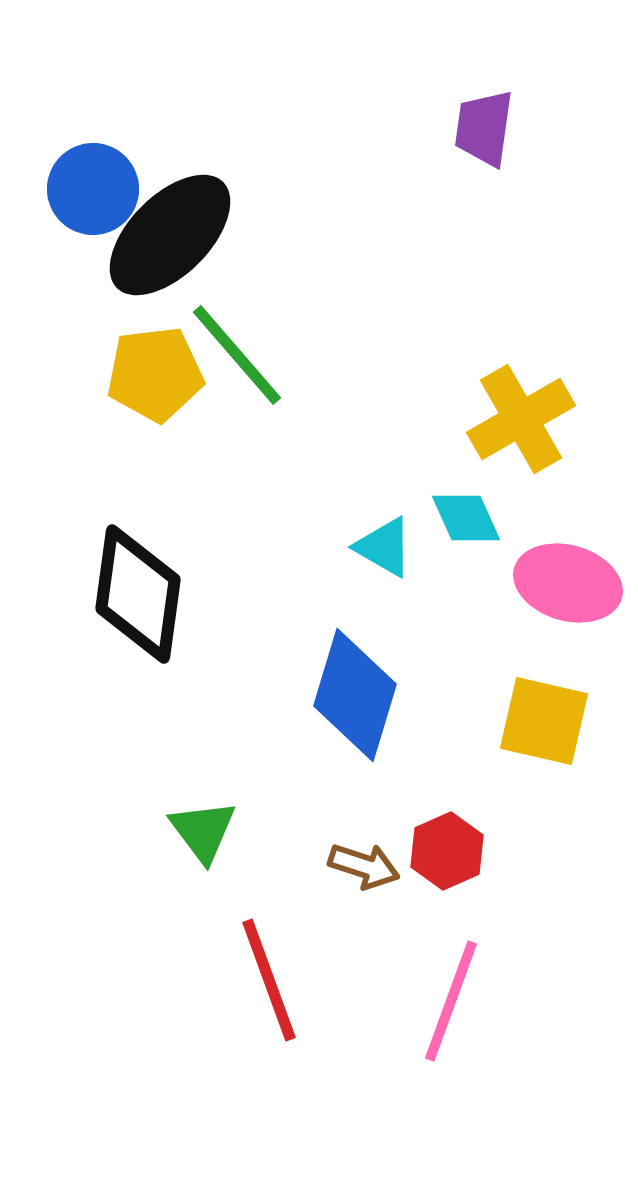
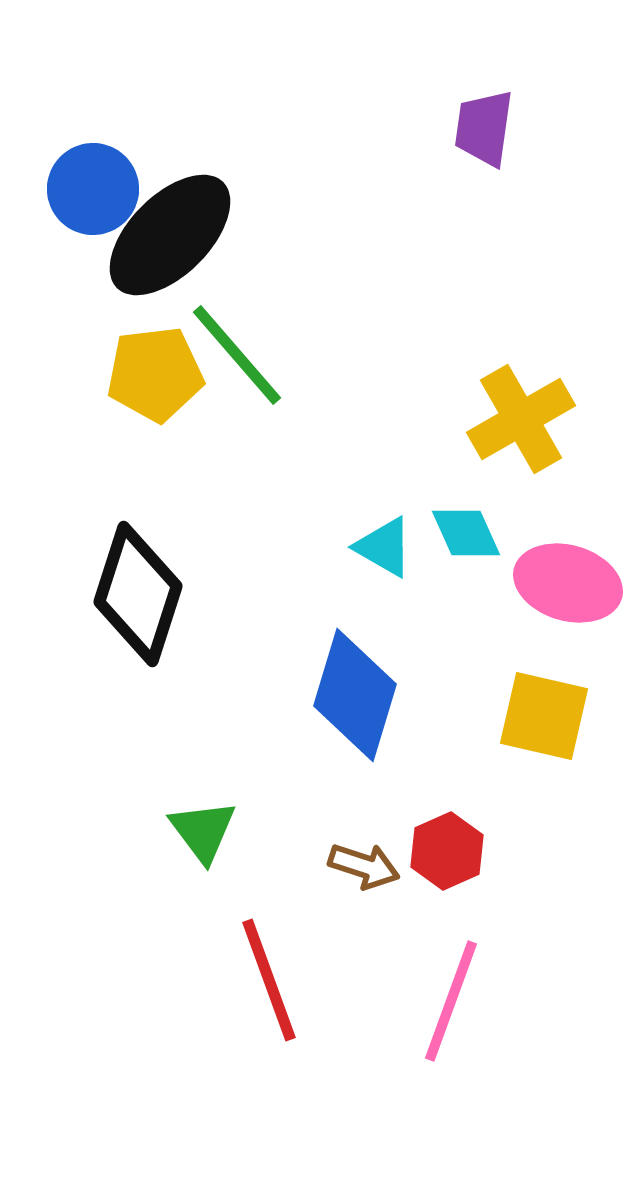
cyan diamond: moved 15 px down
black diamond: rotated 10 degrees clockwise
yellow square: moved 5 px up
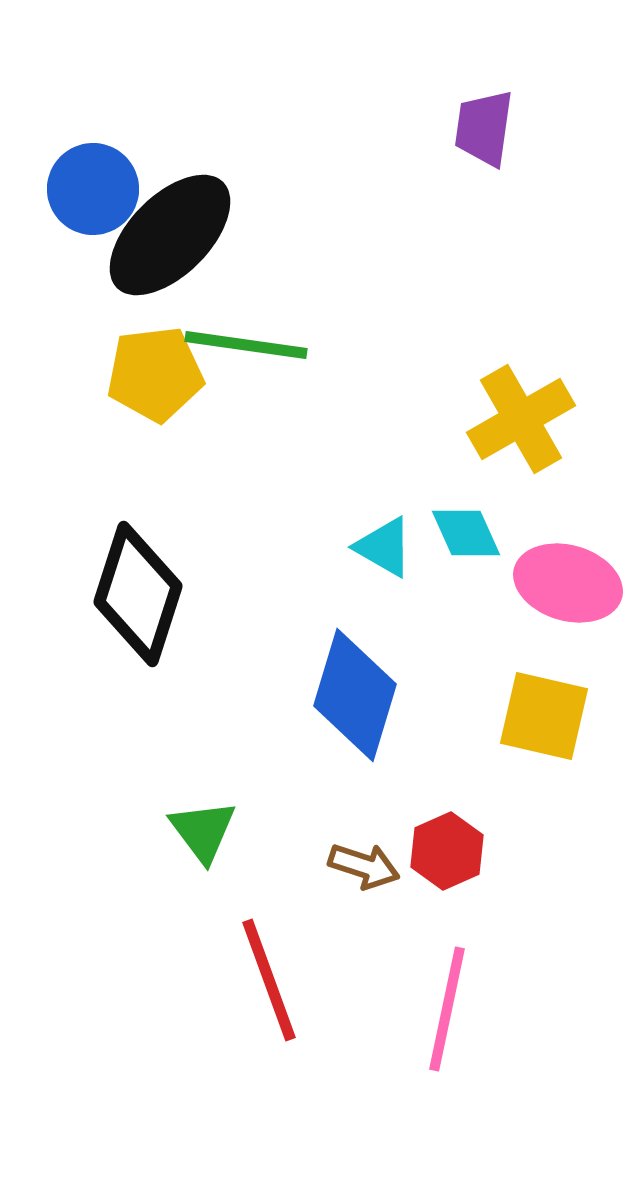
green line: moved 9 px right, 10 px up; rotated 41 degrees counterclockwise
pink line: moved 4 px left, 8 px down; rotated 8 degrees counterclockwise
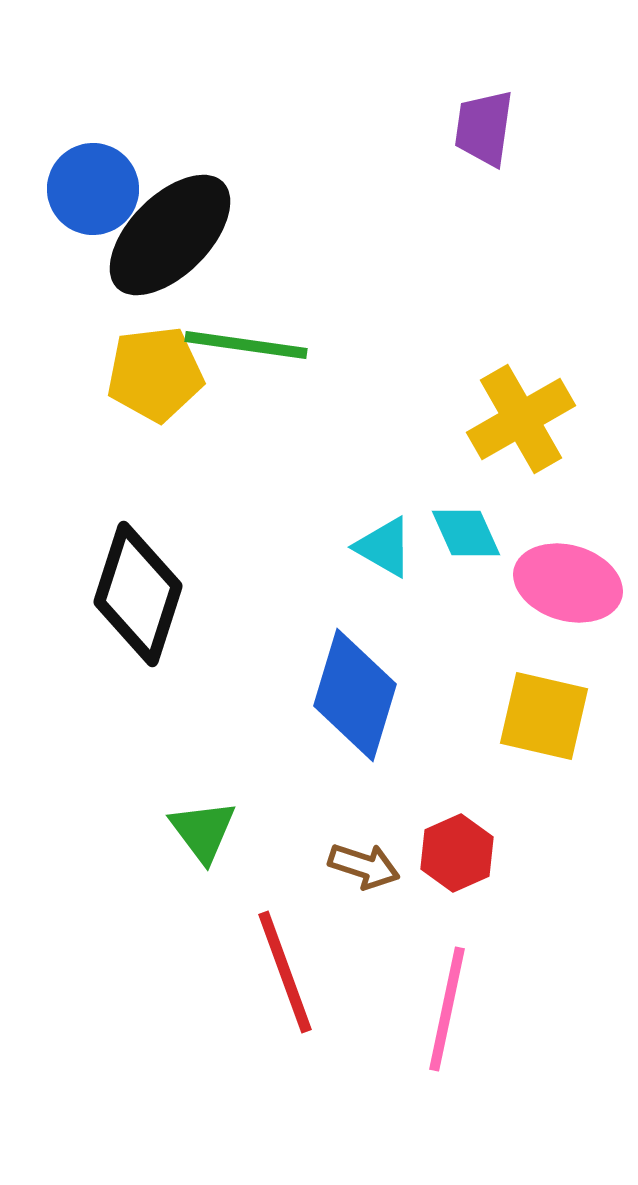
red hexagon: moved 10 px right, 2 px down
red line: moved 16 px right, 8 px up
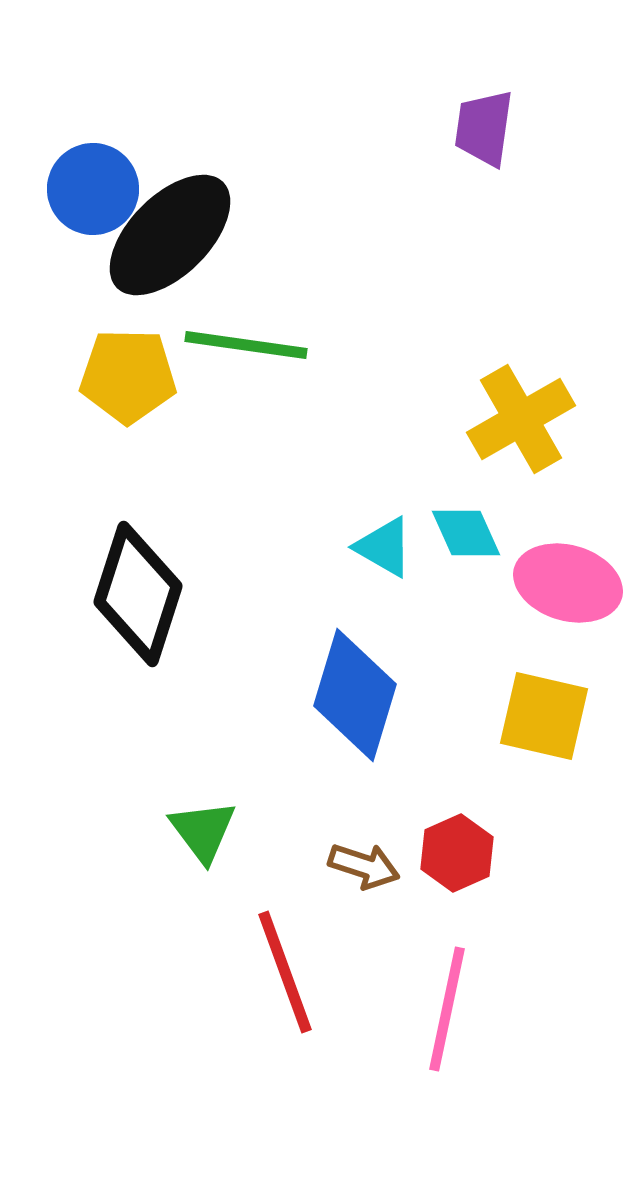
yellow pentagon: moved 27 px left, 2 px down; rotated 8 degrees clockwise
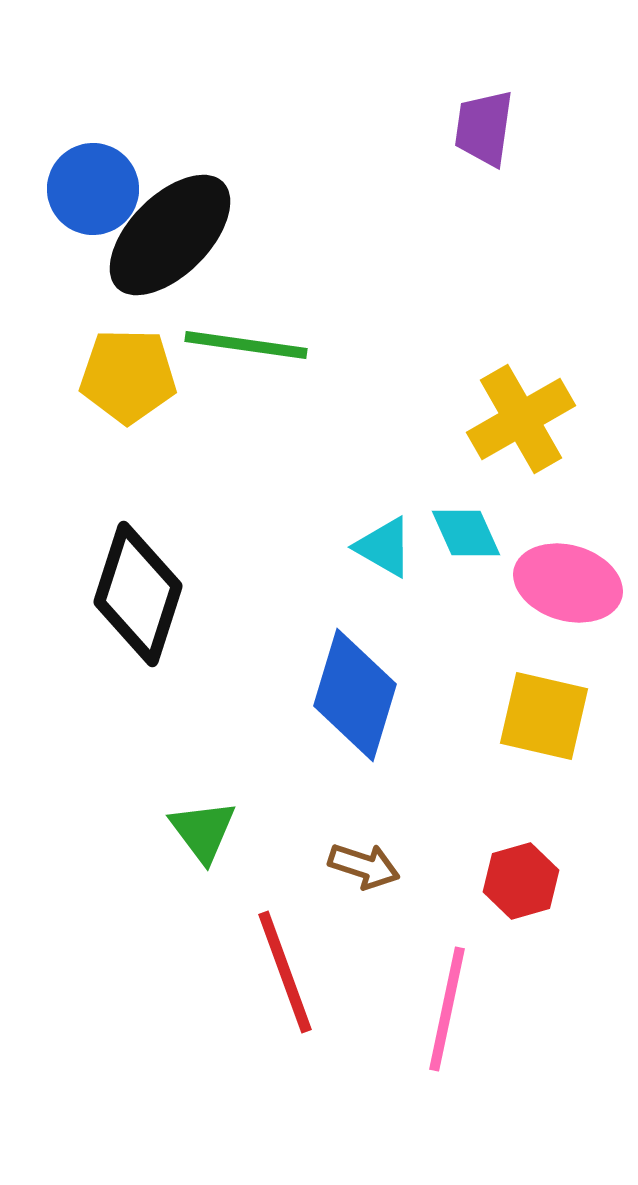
red hexagon: moved 64 px right, 28 px down; rotated 8 degrees clockwise
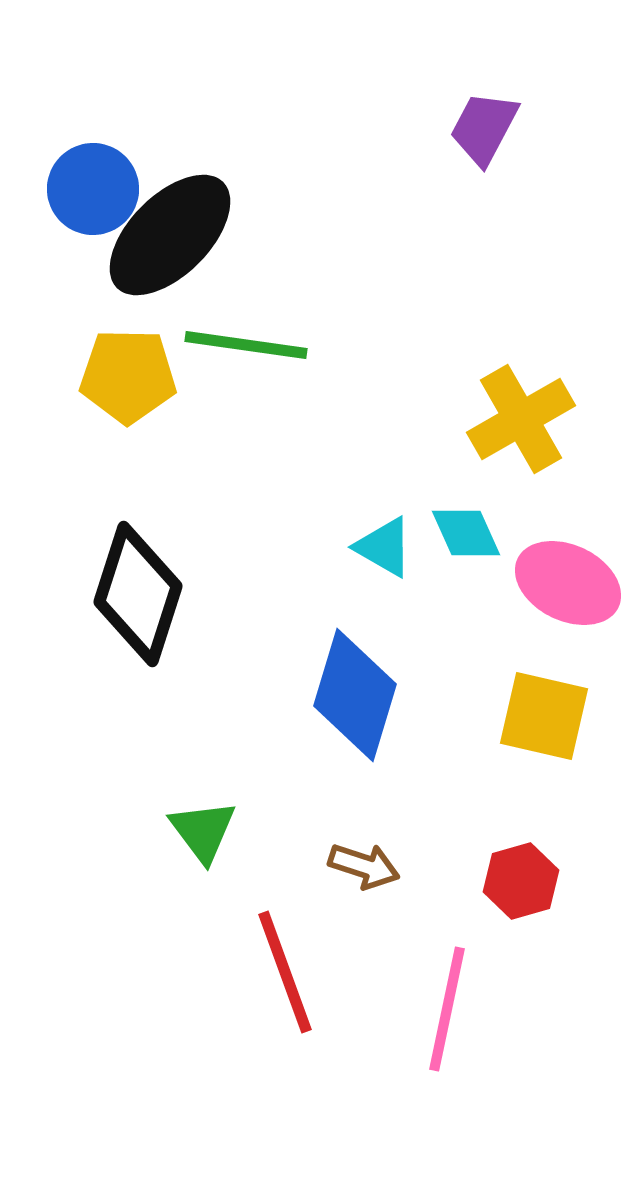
purple trapezoid: rotated 20 degrees clockwise
pink ellipse: rotated 10 degrees clockwise
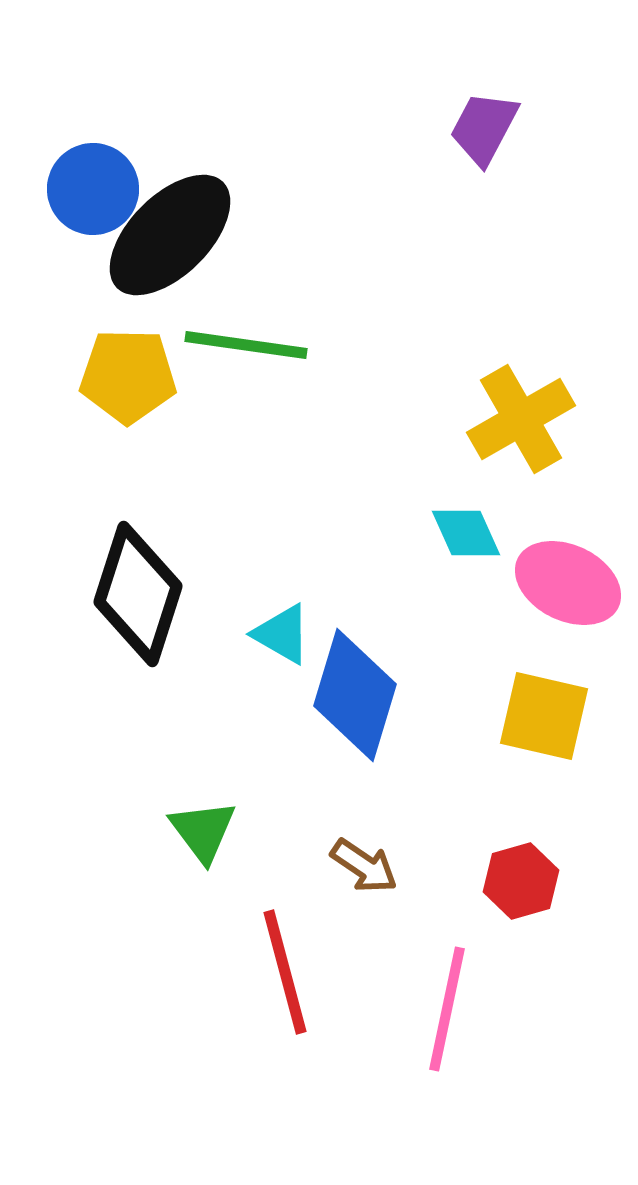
cyan triangle: moved 102 px left, 87 px down
brown arrow: rotated 16 degrees clockwise
red line: rotated 5 degrees clockwise
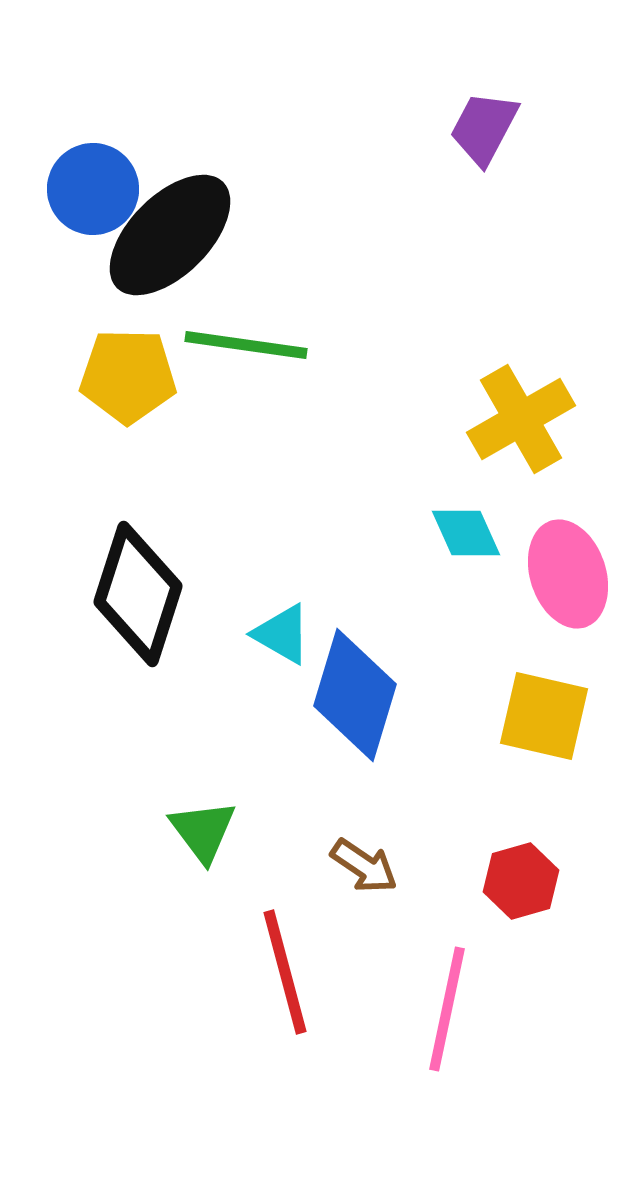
pink ellipse: moved 9 px up; rotated 46 degrees clockwise
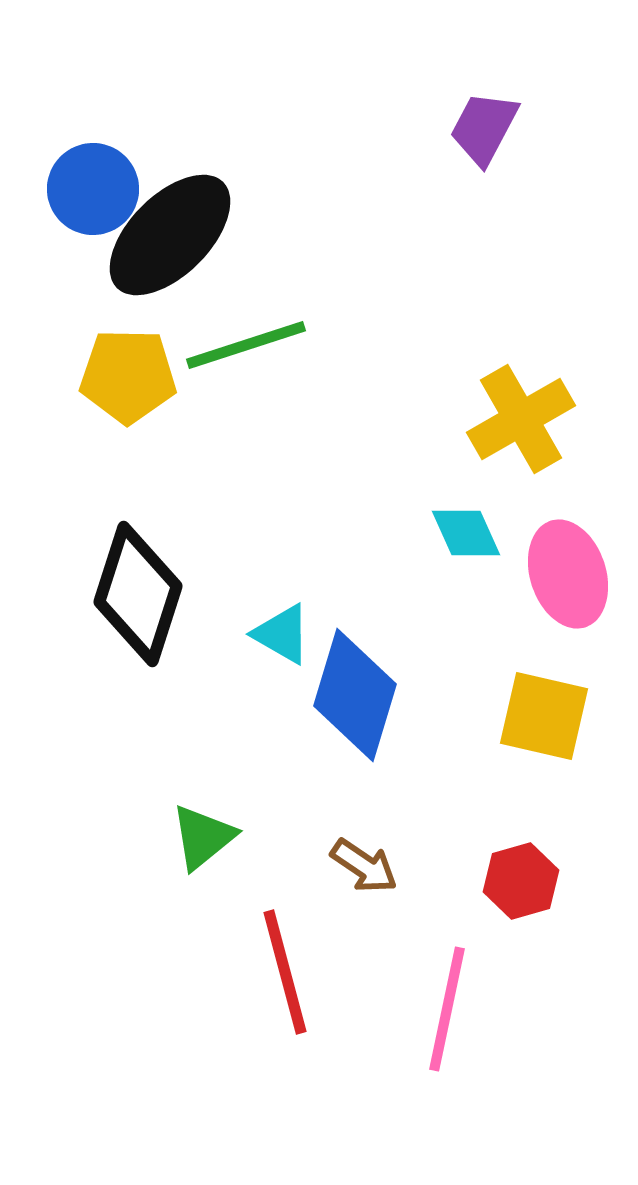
green line: rotated 26 degrees counterclockwise
green triangle: moved 6 px down; rotated 28 degrees clockwise
